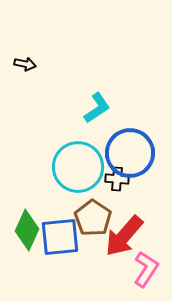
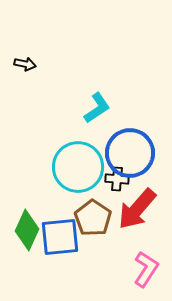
red arrow: moved 13 px right, 27 px up
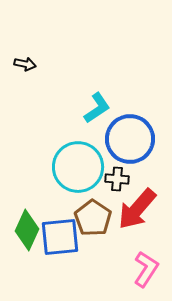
blue circle: moved 14 px up
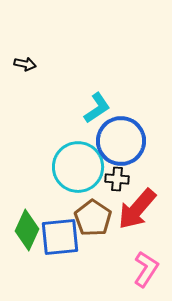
blue circle: moved 9 px left, 2 px down
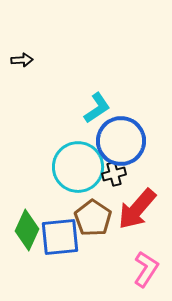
black arrow: moved 3 px left, 4 px up; rotated 15 degrees counterclockwise
black cross: moved 3 px left, 5 px up; rotated 20 degrees counterclockwise
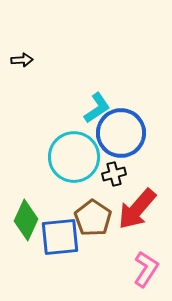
blue circle: moved 8 px up
cyan circle: moved 4 px left, 10 px up
green diamond: moved 1 px left, 10 px up
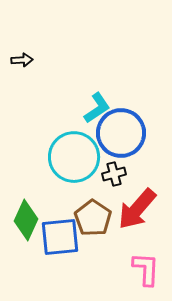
pink L-shape: rotated 30 degrees counterclockwise
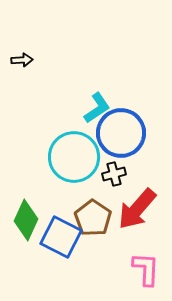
blue square: moved 1 px right; rotated 33 degrees clockwise
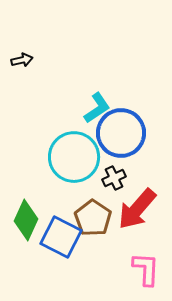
black arrow: rotated 10 degrees counterclockwise
black cross: moved 4 px down; rotated 10 degrees counterclockwise
